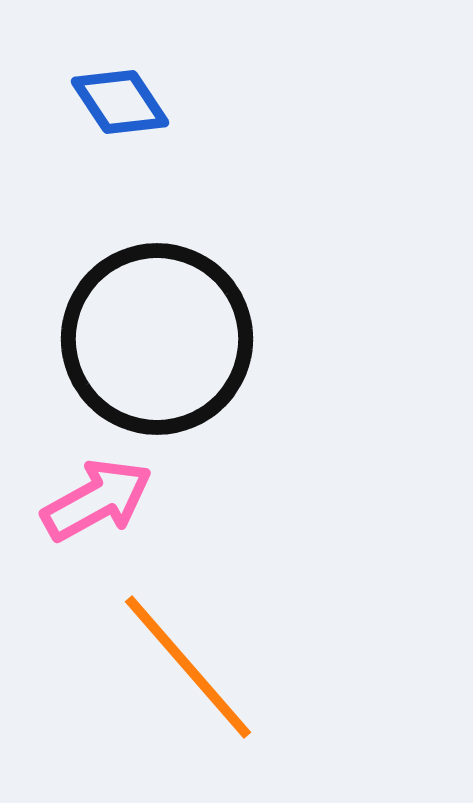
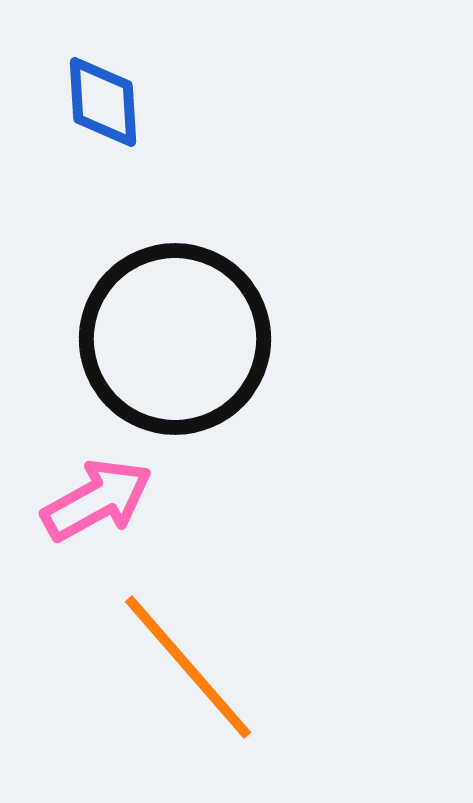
blue diamond: moved 17 px left; rotated 30 degrees clockwise
black circle: moved 18 px right
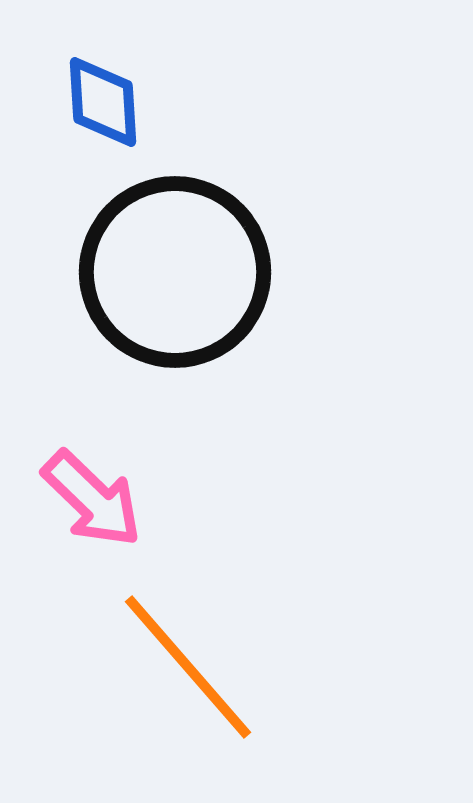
black circle: moved 67 px up
pink arrow: moved 5 px left, 1 px up; rotated 73 degrees clockwise
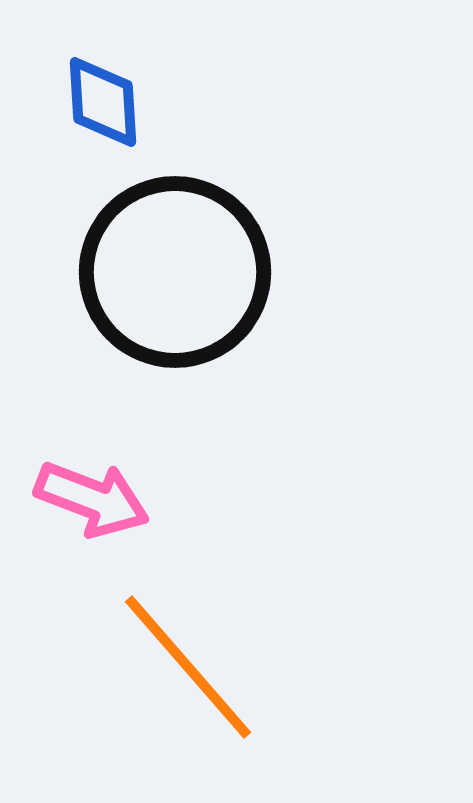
pink arrow: rotated 23 degrees counterclockwise
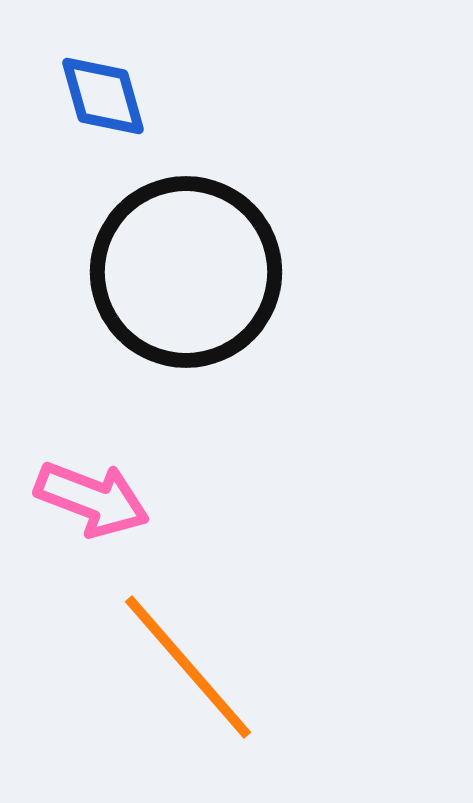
blue diamond: moved 6 px up; rotated 12 degrees counterclockwise
black circle: moved 11 px right
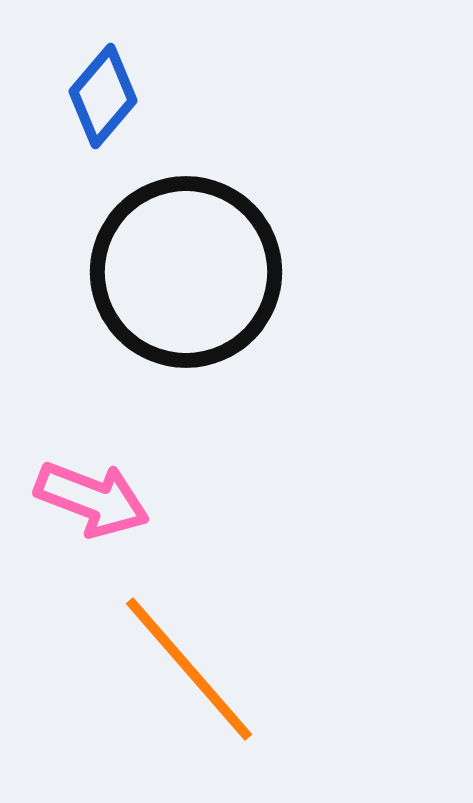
blue diamond: rotated 56 degrees clockwise
orange line: moved 1 px right, 2 px down
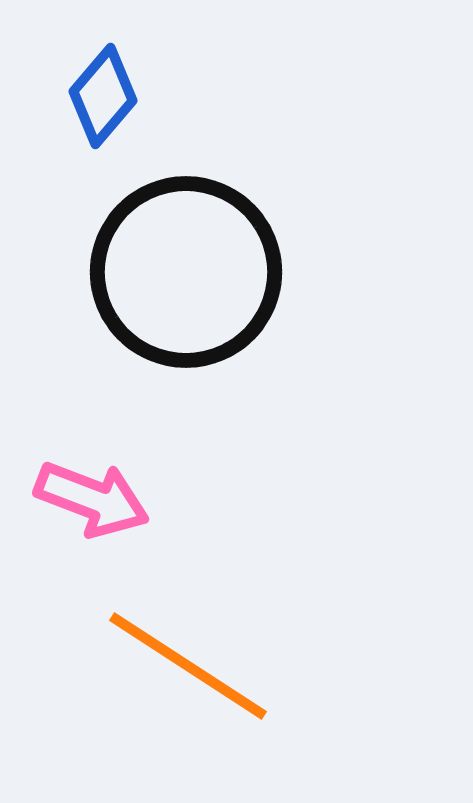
orange line: moved 1 px left, 3 px up; rotated 16 degrees counterclockwise
